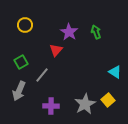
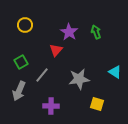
yellow square: moved 11 px left, 4 px down; rotated 32 degrees counterclockwise
gray star: moved 6 px left, 25 px up; rotated 20 degrees clockwise
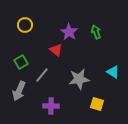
red triangle: rotated 32 degrees counterclockwise
cyan triangle: moved 2 px left
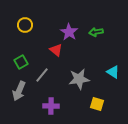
green arrow: rotated 80 degrees counterclockwise
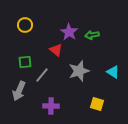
green arrow: moved 4 px left, 3 px down
green square: moved 4 px right; rotated 24 degrees clockwise
gray star: moved 8 px up; rotated 10 degrees counterclockwise
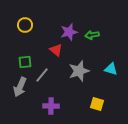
purple star: rotated 24 degrees clockwise
cyan triangle: moved 2 px left, 3 px up; rotated 16 degrees counterclockwise
gray arrow: moved 1 px right, 4 px up
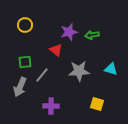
gray star: rotated 15 degrees clockwise
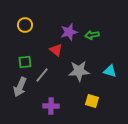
cyan triangle: moved 1 px left, 2 px down
yellow square: moved 5 px left, 3 px up
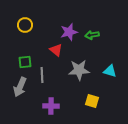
gray star: moved 1 px up
gray line: rotated 42 degrees counterclockwise
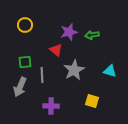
gray star: moved 5 px left; rotated 25 degrees counterclockwise
